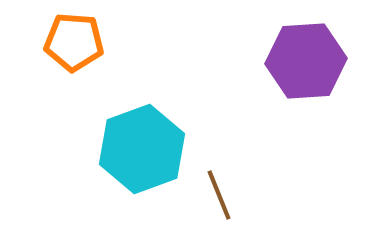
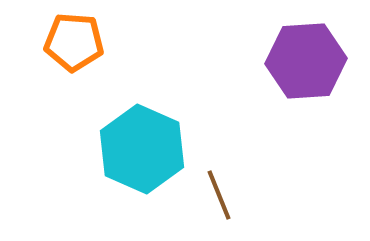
cyan hexagon: rotated 16 degrees counterclockwise
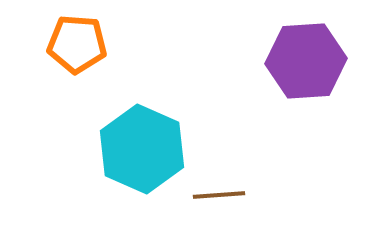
orange pentagon: moved 3 px right, 2 px down
brown line: rotated 72 degrees counterclockwise
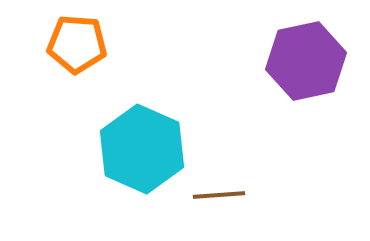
purple hexagon: rotated 8 degrees counterclockwise
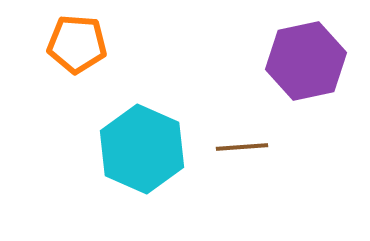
brown line: moved 23 px right, 48 px up
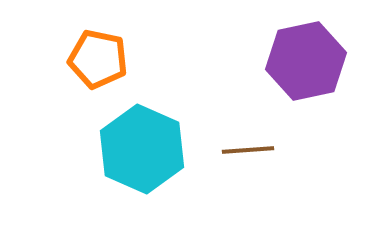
orange pentagon: moved 21 px right, 15 px down; rotated 8 degrees clockwise
brown line: moved 6 px right, 3 px down
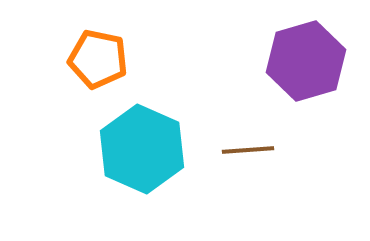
purple hexagon: rotated 4 degrees counterclockwise
